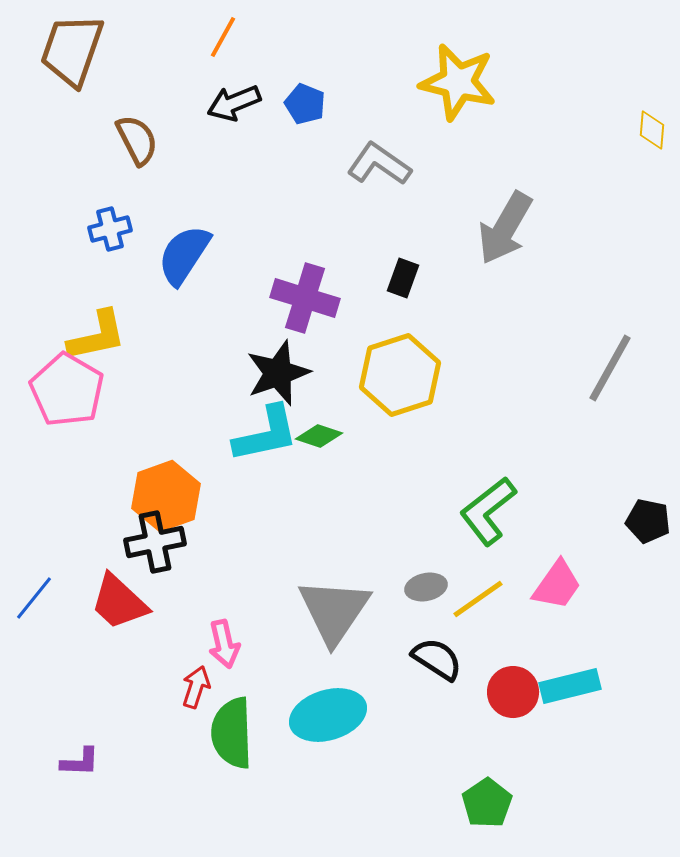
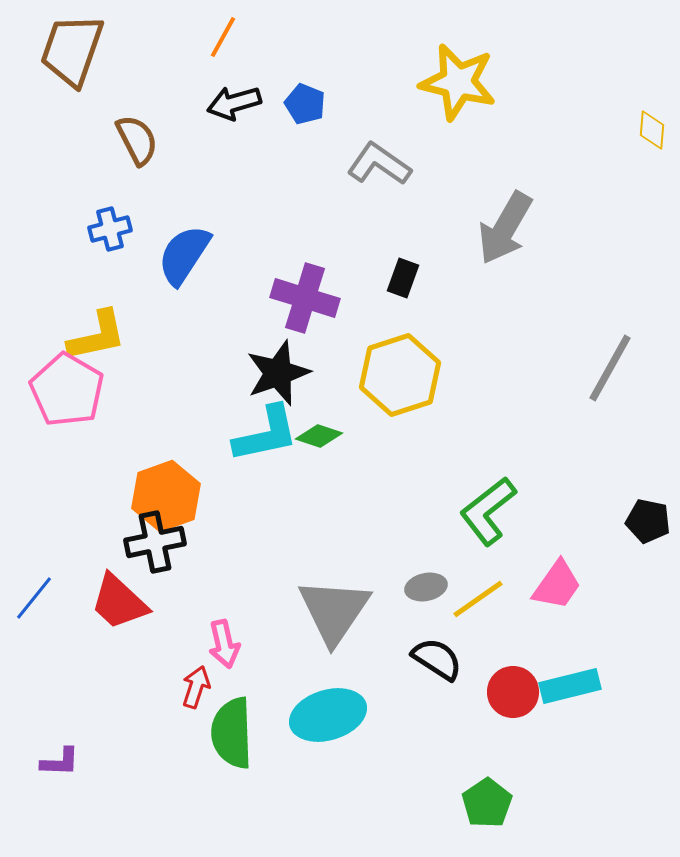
black arrow: rotated 6 degrees clockwise
purple L-shape: moved 20 px left
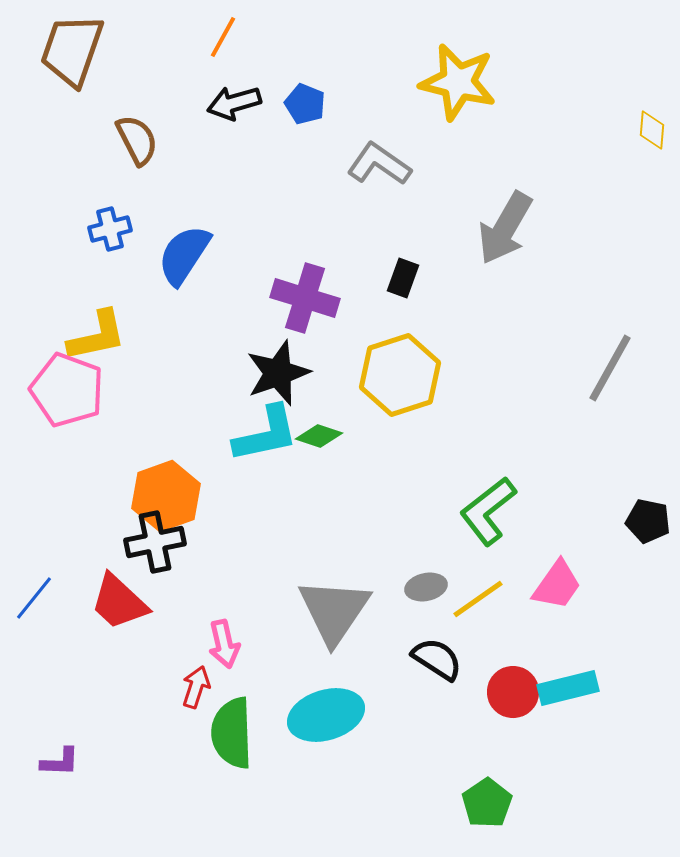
pink pentagon: rotated 10 degrees counterclockwise
cyan rectangle: moved 2 px left, 2 px down
cyan ellipse: moved 2 px left
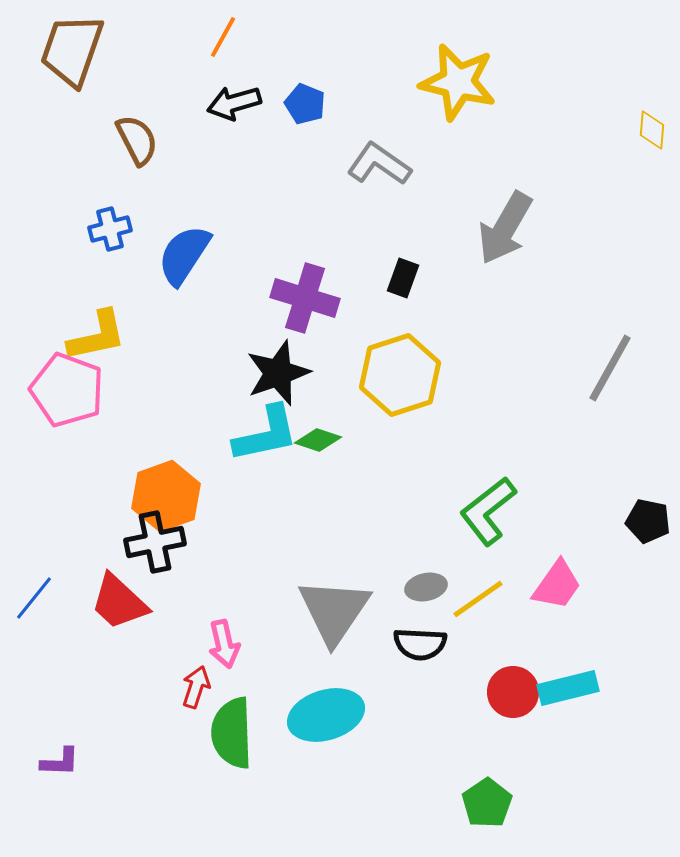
green diamond: moved 1 px left, 4 px down
black semicircle: moved 17 px left, 15 px up; rotated 150 degrees clockwise
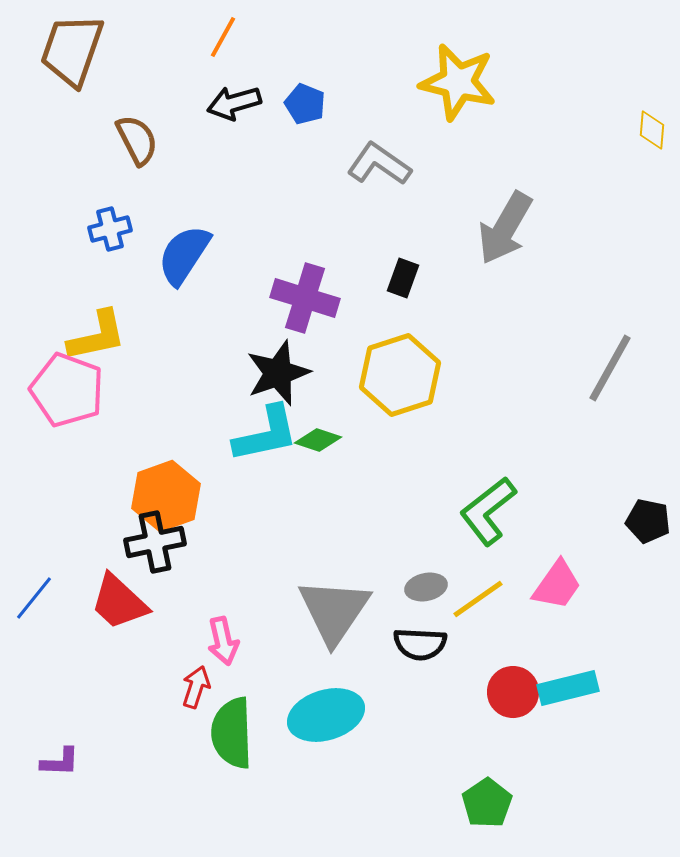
pink arrow: moved 1 px left, 3 px up
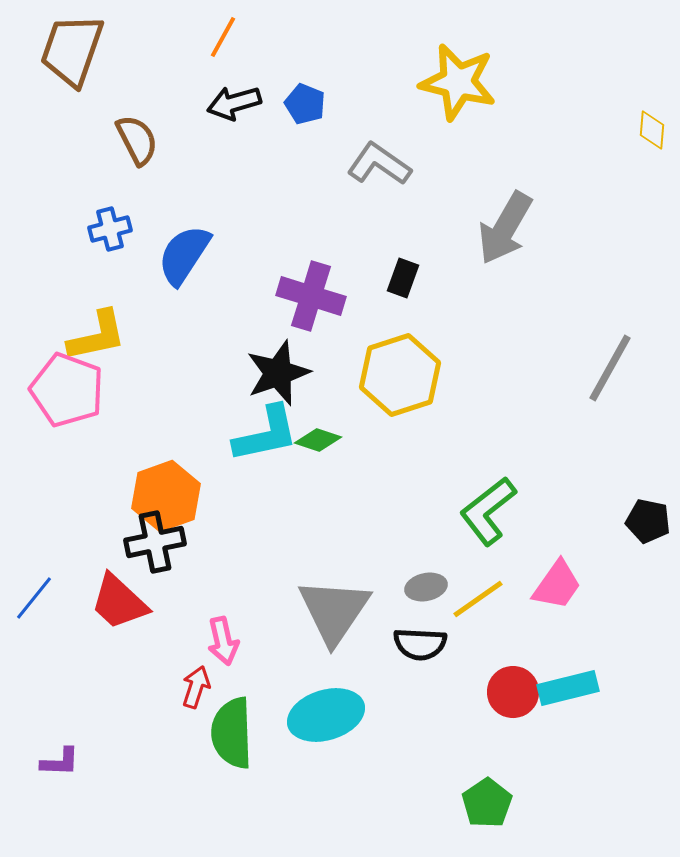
purple cross: moved 6 px right, 2 px up
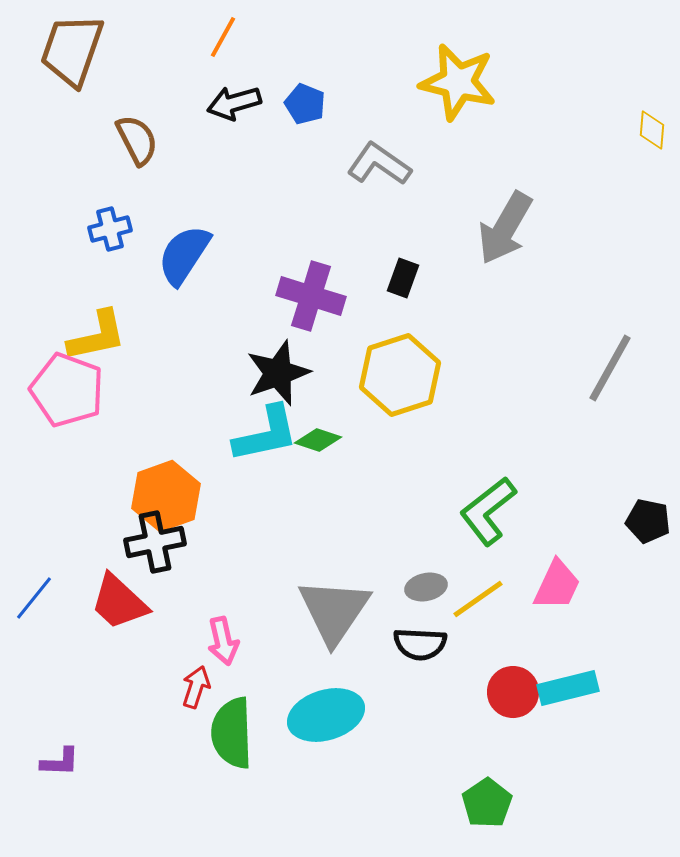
pink trapezoid: rotated 10 degrees counterclockwise
